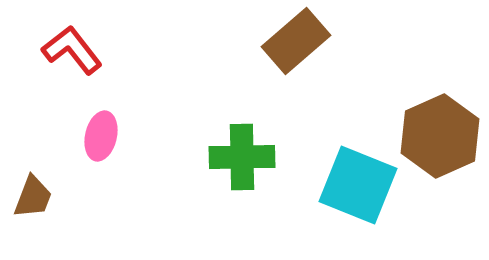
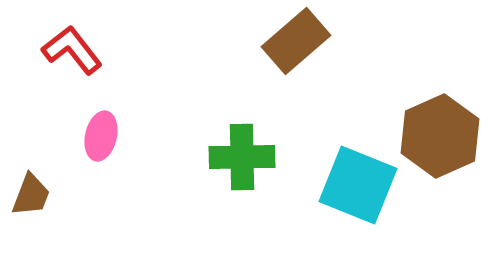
brown trapezoid: moved 2 px left, 2 px up
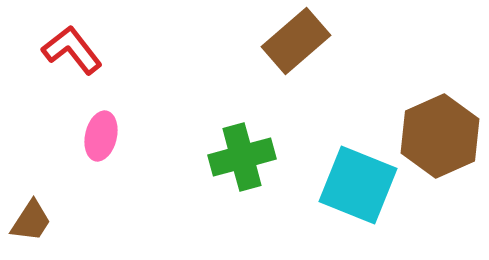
green cross: rotated 14 degrees counterclockwise
brown trapezoid: moved 26 px down; rotated 12 degrees clockwise
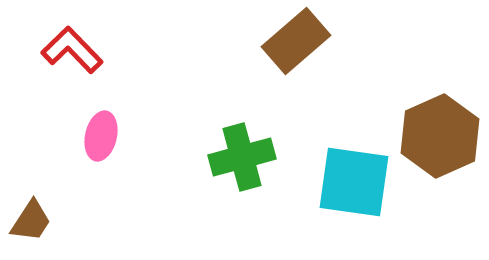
red L-shape: rotated 6 degrees counterclockwise
cyan square: moved 4 px left, 3 px up; rotated 14 degrees counterclockwise
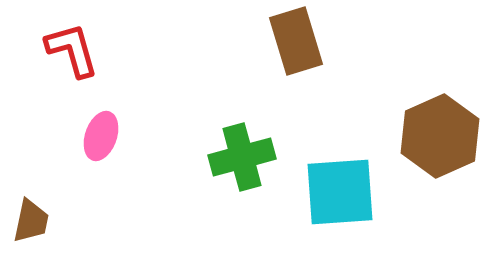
brown rectangle: rotated 66 degrees counterclockwise
red L-shape: rotated 28 degrees clockwise
pink ellipse: rotated 6 degrees clockwise
cyan square: moved 14 px left, 10 px down; rotated 12 degrees counterclockwise
brown trapezoid: rotated 21 degrees counterclockwise
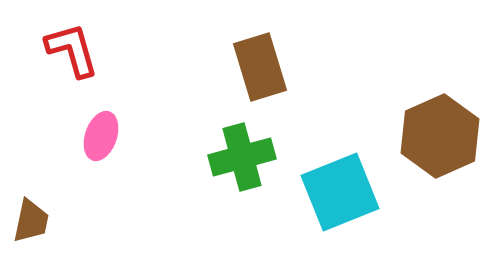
brown rectangle: moved 36 px left, 26 px down
cyan square: rotated 18 degrees counterclockwise
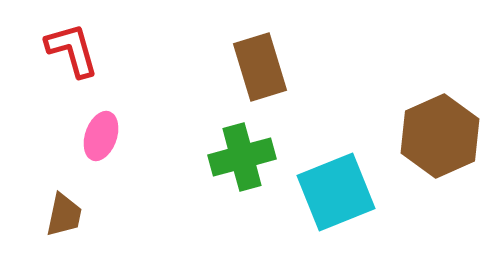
cyan square: moved 4 px left
brown trapezoid: moved 33 px right, 6 px up
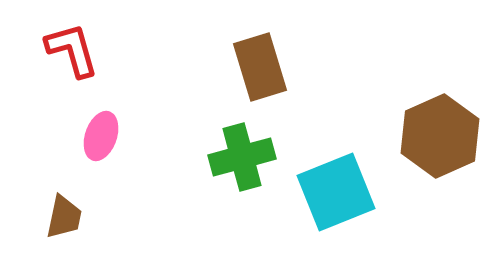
brown trapezoid: moved 2 px down
